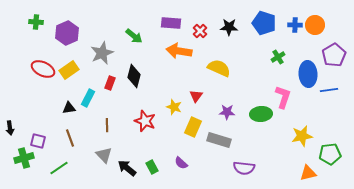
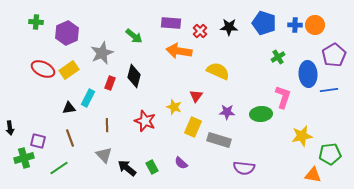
yellow semicircle at (219, 68): moved 1 px left, 3 px down
orange triangle at (308, 173): moved 5 px right, 2 px down; rotated 24 degrees clockwise
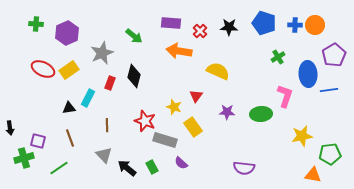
green cross at (36, 22): moved 2 px down
pink L-shape at (283, 97): moved 2 px right, 1 px up
yellow rectangle at (193, 127): rotated 60 degrees counterclockwise
gray rectangle at (219, 140): moved 54 px left
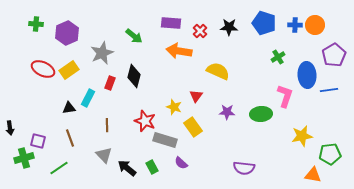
blue ellipse at (308, 74): moved 1 px left, 1 px down
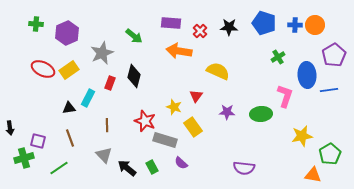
green pentagon at (330, 154): rotated 25 degrees counterclockwise
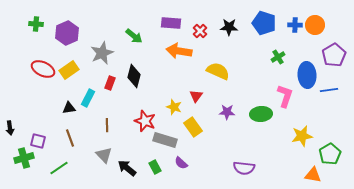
green rectangle at (152, 167): moved 3 px right
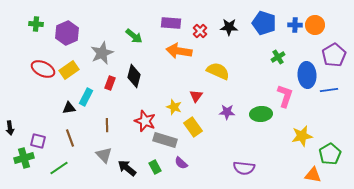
cyan rectangle at (88, 98): moved 2 px left, 1 px up
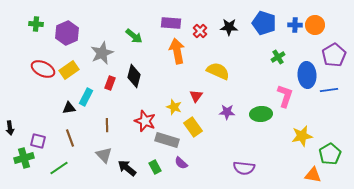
orange arrow at (179, 51): moved 2 px left; rotated 70 degrees clockwise
gray rectangle at (165, 140): moved 2 px right
